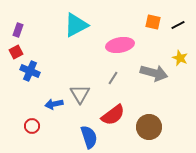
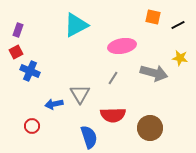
orange square: moved 5 px up
pink ellipse: moved 2 px right, 1 px down
yellow star: rotated 14 degrees counterclockwise
red semicircle: rotated 35 degrees clockwise
brown circle: moved 1 px right, 1 px down
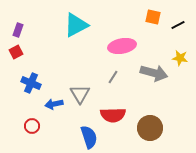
blue cross: moved 1 px right, 12 px down
gray line: moved 1 px up
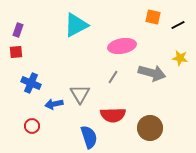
red square: rotated 24 degrees clockwise
gray arrow: moved 2 px left
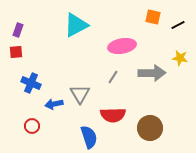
gray arrow: rotated 16 degrees counterclockwise
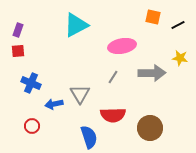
red square: moved 2 px right, 1 px up
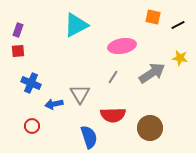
gray arrow: rotated 32 degrees counterclockwise
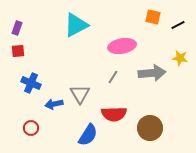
purple rectangle: moved 1 px left, 2 px up
gray arrow: rotated 28 degrees clockwise
red semicircle: moved 1 px right, 1 px up
red circle: moved 1 px left, 2 px down
blue semicircle: moved 1 px left, 2 px up; rotated 50 degrees clockwise
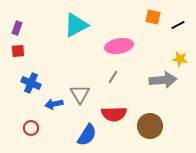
pink ellipse: moved 3 px left
yellow star: moved 1 px down
gray arrow: moved 11 px right, 7 px down
brown circle: moved 2 px up
blue semicircle: moved 1 px left
